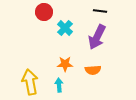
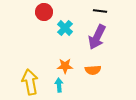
orange star: moved 2 px down
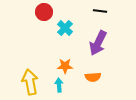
purple arrow: moved 1 px right, 6 px down
orange semicircle: moved 7 px down
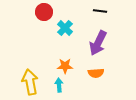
orange semicircle: moved 3 px right, 4 px up
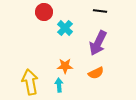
orange semicircle: rotated 21 degrees counterclockwise
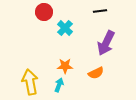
black line: rotated 16 degrees counterclockwise
purple arrow: moved 8 px right
cyan arrow: rotated 24 degrees clockwise
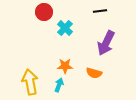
orange semicircle: moved 2 px left; rotated 42 degrees clockwise
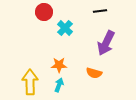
orange star: moved 6 px left, 1 px up
yellow arrow: rotated 10 degrees clockwise
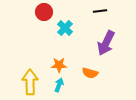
orange semicircle: moved 4 px left
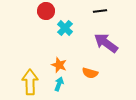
red circle: moved 2 px right, 1 px up
purple arrow: rotated 100 degrees clockwise
orange star: rotated 21 degrees clockwise
cyan arrow: moved 1 px up
